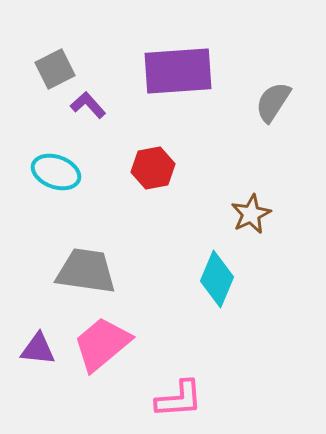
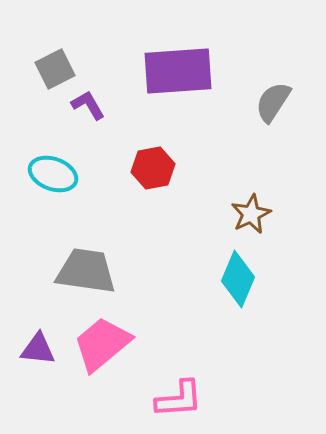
purple L-shape: rotated 12 degrees clockwise
cyan ellipse: moved 3 px left, 2 px down
cyan diamond: moved 21 px right
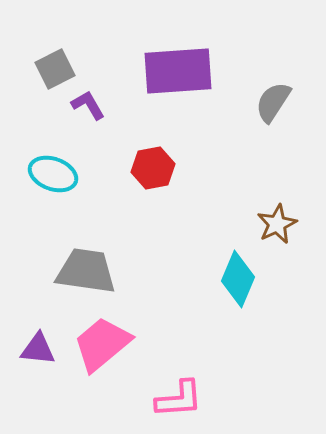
brown star: moved 26 px right, 10 px down
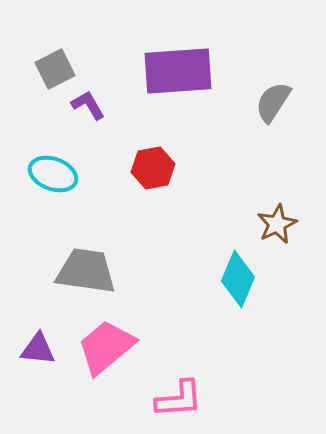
pink trapezoid: moved 4 px right, 3 px down
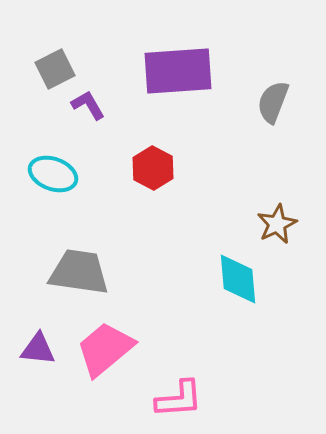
gray semicircle: rotated 12 degrees counterclockwise
red hexagon: rotated 21 degrees counterclockwise
gray trapezoid: moved 7 px left, 1 px down
cyan diamond: rotated 28 degrees counterclockwise
pink trapezoid: moved 1 px left, 2 px down
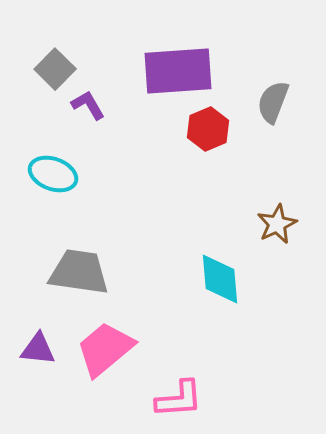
gray square: rotated 18 degrees counterclockwise
red hexagon: moved 55 px right, 39 px up; rotated 9 degrees clockwise
cyan diamond: moved 18 px left
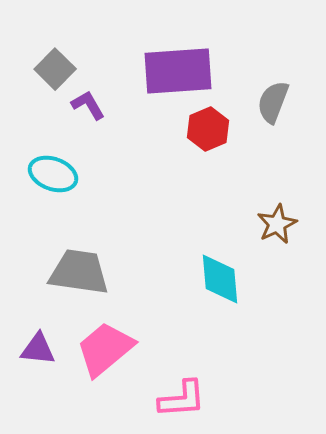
pink L-shape: moved 3 px right
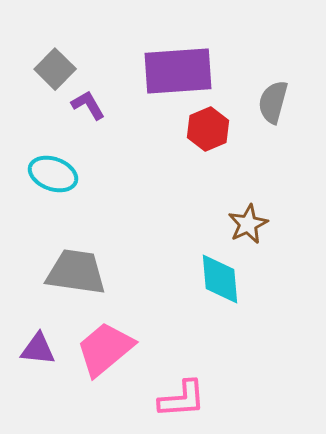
gray semicircle: rotated 6 degrees counterclockwise
brown star: moved 29 px left
gray trapezoid: moved 3 px left
